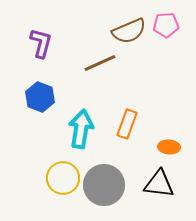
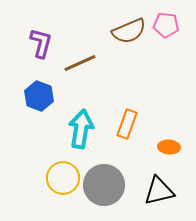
pink pentagon: rotated 10 degrees clockwise
brown line: moved 20 px left
blue hexagon: moved 1 px left, 1 px up
black triangle: moved 7 px down; rotated 20 degrees counterclockwise
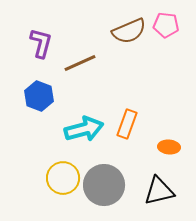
cyan arrow: moved 3 px right; rotated 66 degrees clockwise
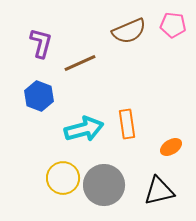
pink pentagon: moved 7 px right
orange rectangle: rotated 28 degrees counterclockwise
orange ellipse: moved 2 px right; rotated 35 degrees counterclockwise
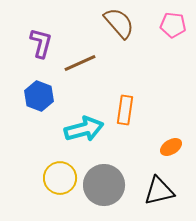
brown semicircle: moved 10 px left, 8 px up; rotated 108 degrees counterclockwise
orange rectangle: moved 2 px left, 14 px up; rotated 16 degrees clockwise
yellow circle: moved 3 px left
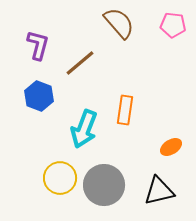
purple L-shape: moved 3 px left, 2 px down
brown line: rotated 16 degrees counterclockwise
cyan arrow: rotated 126 degrees clockwise
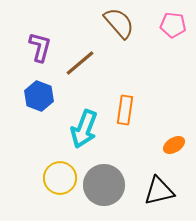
purple L-shape: moved 2 px right, 2 px down
orange ellipse: moved 3 px right, 2 px up
